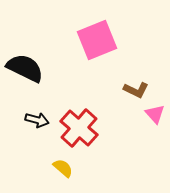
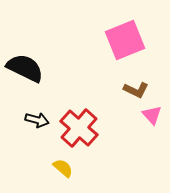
pink square: moved 28 px right
pink triangle: moved 3 px left, 1 px down
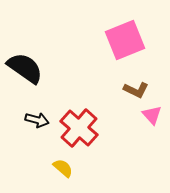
black semicircle: rotated 9 degrees clockwise
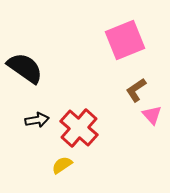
brown L-shape: rotated 120 degrees clockwise
black arrow: rotated 25 degrees counterclockwise
yellow semicircle: moved 1 px left, 3 px up; rotated 75 degrees counterclockwise
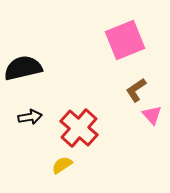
black semicircle: moved 2 px left; rotated 48 degrees counterclockwise
black arrow: moved 7 px left, 3 px up
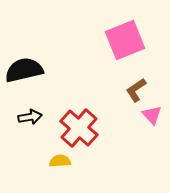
black semicircle: moved 1 px right, 2 px down
yellow semicircle: moved 2 px left, 4 px up; rotated 30 degrees clockwise
